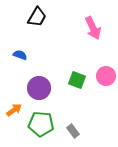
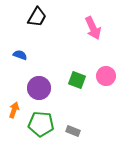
orange arrow: rotated 35 degrees counterclockwise
gray rectangle: rotated 32 degrees counterclockwise
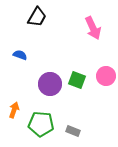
purple circle: moved 11 px right, 4 px up
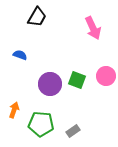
gray rectangle: rotated 56 degrees counterclockwise
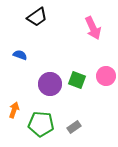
black trapezoid: rotated 25 degrees clockwise
gray rectangle: moved 1 px right, 4 px up
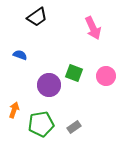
green square: moved 3 px left, 7 px up
purple circle: moved 1 px left, 1 px down
green pentagon: rotated 15 degrees counterclockwise
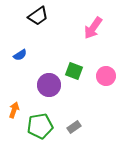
black trapezoid: moved 1 px right, 1 px up
pink arrow: rotated 60 degrees clockwise
blue semicircle: rotated 128 degrees clockwise
green square: moved 2 px up
green pentagon: moved 1 px left, 2 px down
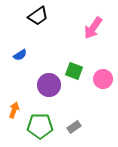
pink circle: moved 3 px left, 3 px down
green pentagon: rotated 10 degrees clockwise
